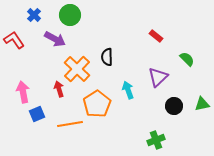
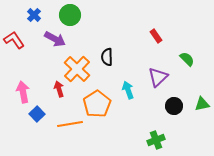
red rectangle: rotated 16 degrees clockwise
blue square: rotated 21 degrees counterclockwise
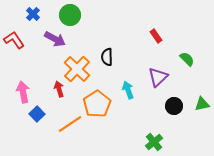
blue cross: moved 1 px left, 1 px up
orange line: rotated 25 degrees counterclockwise
green cross: moved 2 px left, 2 px down; rotated 18 degrees counterclockwise
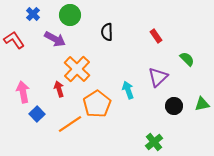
black semicircle: moved 25 px up
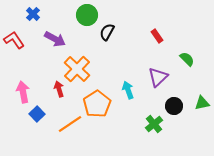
green circle: moved 17 px right
black semicircle: rotated 30 degrees clockwise
red rectangle: moved 1 px right
green triangle: moved 1 px up
green cross: moved 18 px up
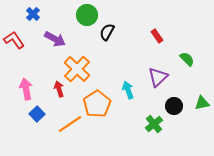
pink arrow: moved 3 px right, 3 px up
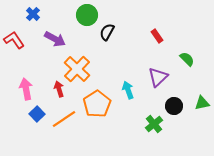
orange line: moved 6 px left, 5 px up
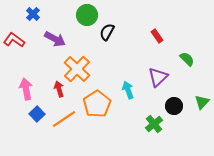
red L-shape: rotated 20 degrees counterclockwise
green triangle: moved 1 px up; rotated 35 degrees counterclockwise
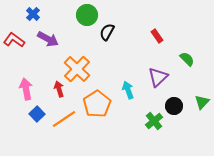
purple arrow: moved 7 px left
green cross: moved 3 px up
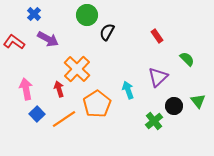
blue cross: moved 1 px right
red L-shape: moved 2 px down
green triangle: moved 4 px left, 1 px up; rotated 21 degrees counterclockwise
